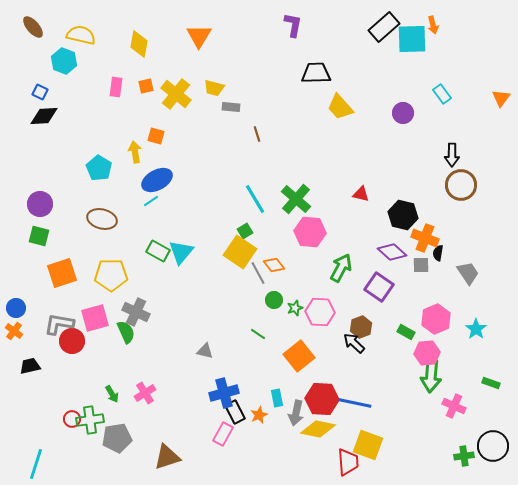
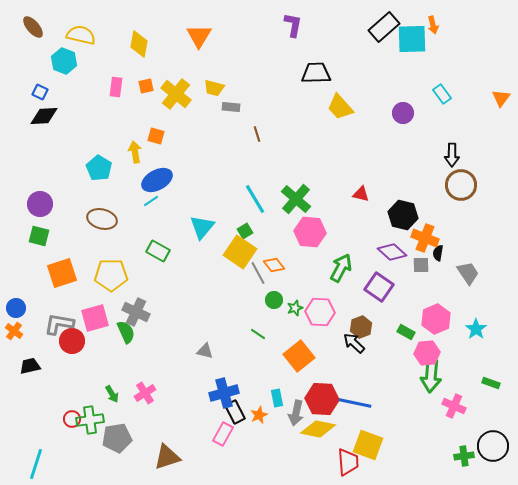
cyan triangle at (181, 252): moved 21 px right, 25 px up
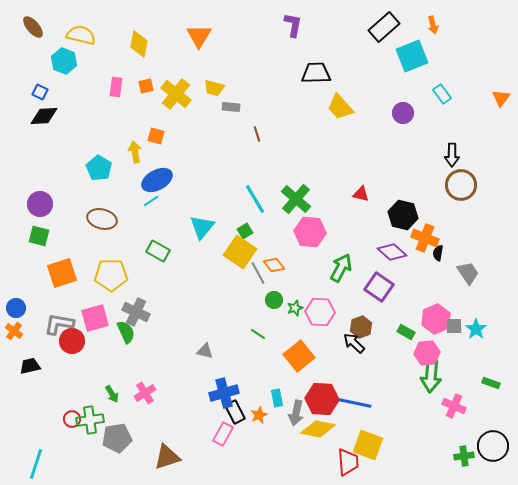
cyan square at (412, 39): moved 17 px down; rotated 20 degrees counterclockwise
gray square at (421, 265): moved 33 px right, 61 px down
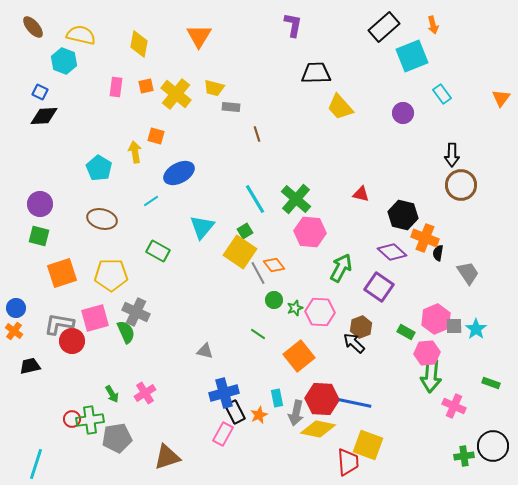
blue ellipse at (157, 180): moved 22 px right, 7 px up
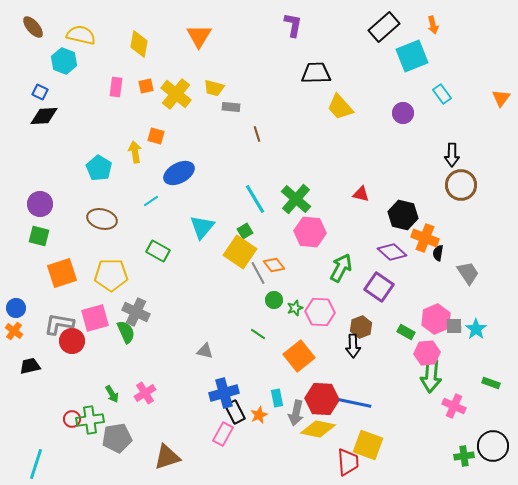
black arrow at (354, 343): moved 1 px left, 3 px down; rotated 135 degrees counterclockwise
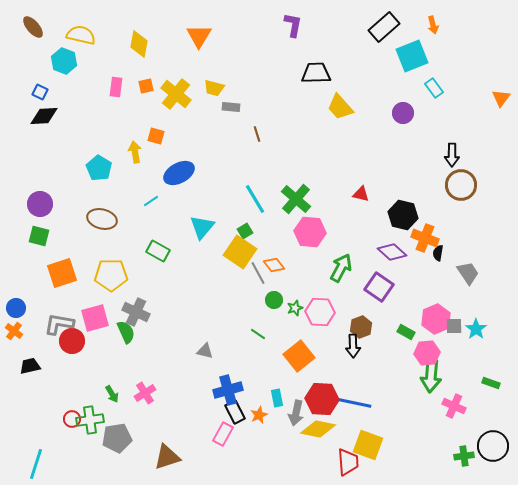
cyan rectangle at (442, 94): moved 8 px left, 6 px up
blue cross at (224, 393): moved 4 px right, 3 px up
